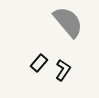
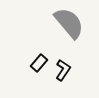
gray semicircle: moved 1 px right, 1 px down
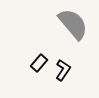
gray semicircle: moved 4 px right, 1 px down
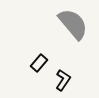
black L-shape: moved 10 px down
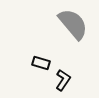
black rectangle: moved 2 px right; rotated 66 degrees clockwise
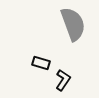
gray semicircle: rotated 20 degrees clockwise
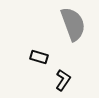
black rectangle: moved 2 px left, 6 px up
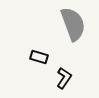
black L-shape: moved 1 px right, 2 px up
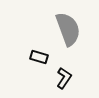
gray semicircle: moved 5 px left, 5 px down
